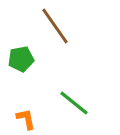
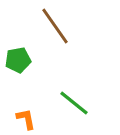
green pentagon: moved 3 px left, 1 px down
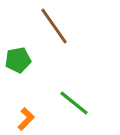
brown line: moved 1 px left
orange L-shape: rotated 55 degrees clockwise
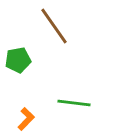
green line: rotated 32 degrees counterclockwise
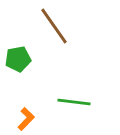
green pentagon: moved 1 px up
green line: moved 1 px up
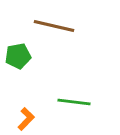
brown line: rotated 42 degrees counterclockwise
green pentagon: moved 3 px up
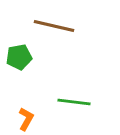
green pentagon: moved 1 px right, 1 px down
orange L-shape: rotated 15 degrees counterclockwise
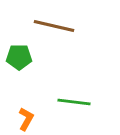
green pentagon: rotated 10 degrees clockwise
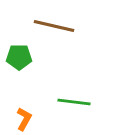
orange L-shape: moved 2 px left
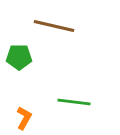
orange L-shape: moved 1 px up
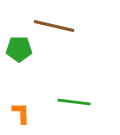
green pentagon: moved 8 px up
orange L-shape: moved 3 px left, 5 px up; rotated 30 degrees counterclockwise
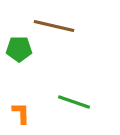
green line: rotated 12 degrees clockwise
